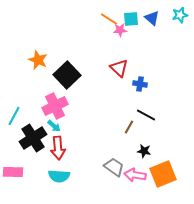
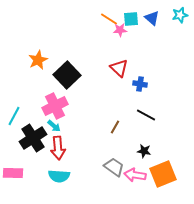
orange star: rotated 24 degrees clockwise
brown line: moved 14 px left
pink rectangle: moved 1 px down
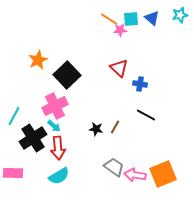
black star: moved 48 px left, 22 px up
cyan semicircle: rotated 35 degrees counterclockwise
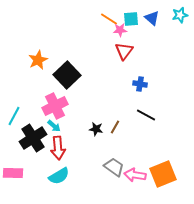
red triangle: moved 5 px right, 17 px up; rotated 24 degrees clockwise
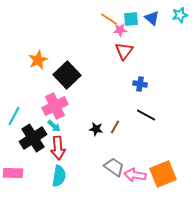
cyan semicircle: rotated 50 degrees counterclockwise
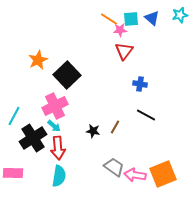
black star: moved 3 px left, 2 px down
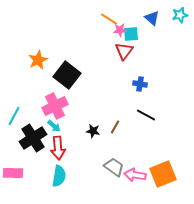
cyan square: moved 15 px down
black square: rotated 8 degrees counterclockwise
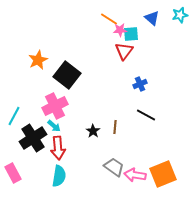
blue cross: rotated 32 degrees counterclockwise
brown line: rotated 24 degrees counterclockwise
black star: rotated 24 degrees clockwise
pink rectangle: rotated 60 degrees clockwise
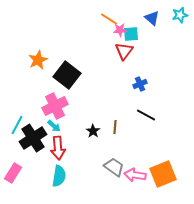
cyan line: moved 3 px right, 9 px down
pink rectangle: rotated 60 degrees clockwise
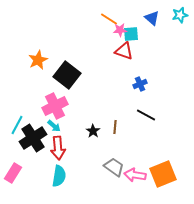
red triangle: rotated 48 degrees counterclockwise
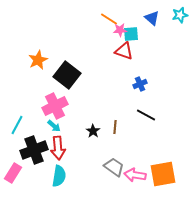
black cross: moved 1 px right, 12 px down; rotated 12 degrees clockwise
orange square: rotated 12 degrees clockwise
